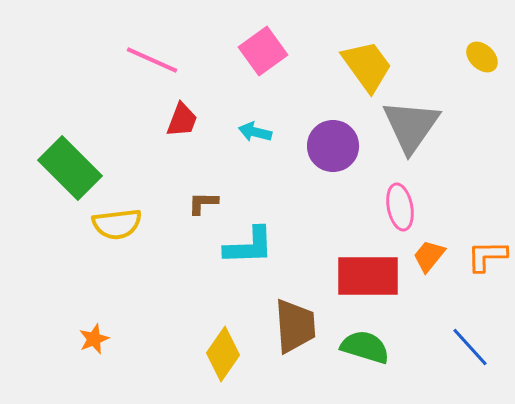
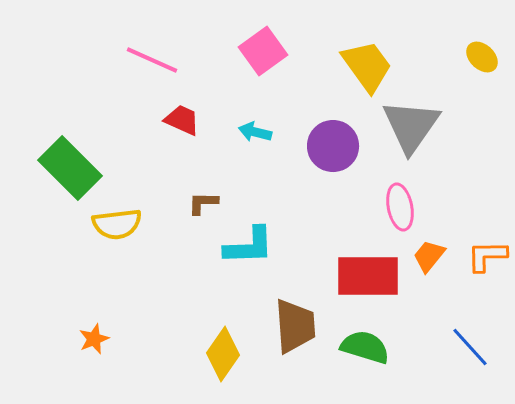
red trapezoid: rotated 87 degrees counterclockwise
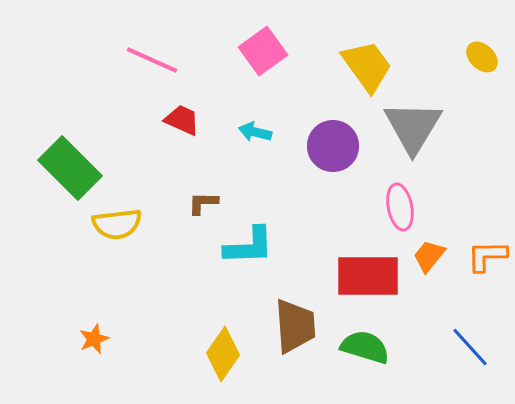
gray triangle: moved 2 px right, 1 px down; rotated 4 degrees counterclockwise
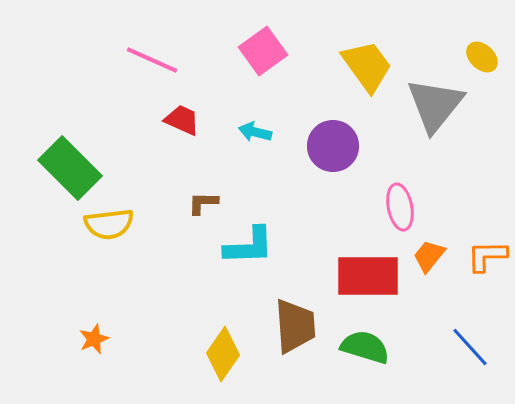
gray triangle: moved 22 px right, 22 px up; rotated 8 degrees clockwise
yellow semicircle: moved 8 px left
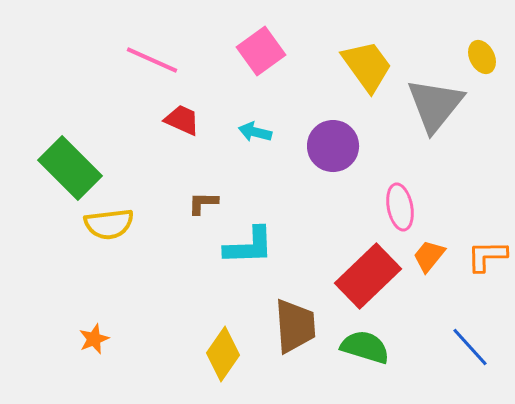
pink square: moved 2 px left
yellow ellipse: rotated 20 degrees clockwise
red rectangle: rotated 44 degrees counterclockwise
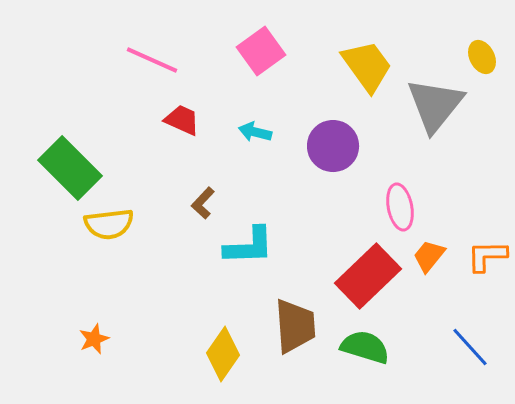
brown L-shape: rotated 48 degrees counterclockwise
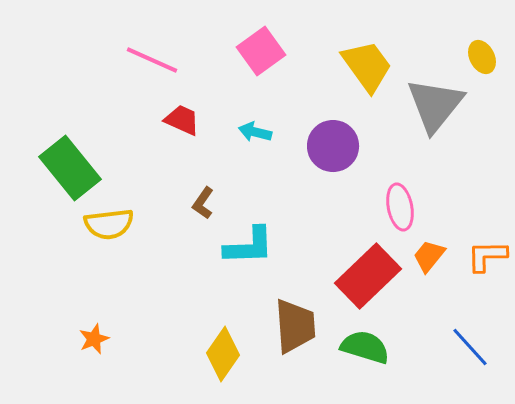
green rectangle: rotated 6 degrees clockwise
brown L-shape: rotated 8 degrees counterclockwise
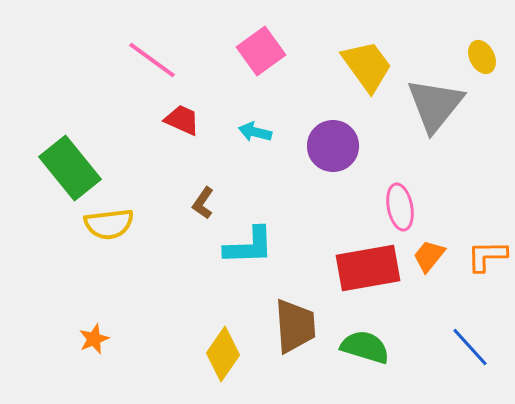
pink line: rotated 12 degrees clockwise
red rectangle: moved 8 px up; rotated 34 degrees clockwise
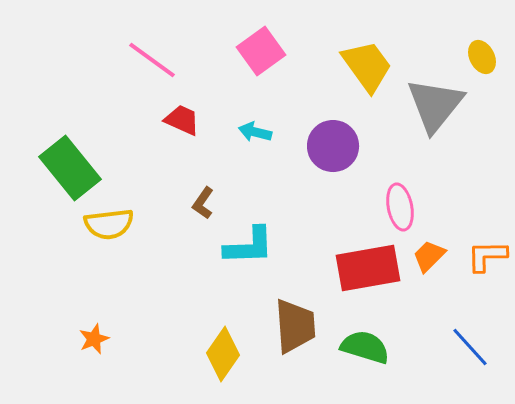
orange trapezoid: rotated 6 degrees clockwise
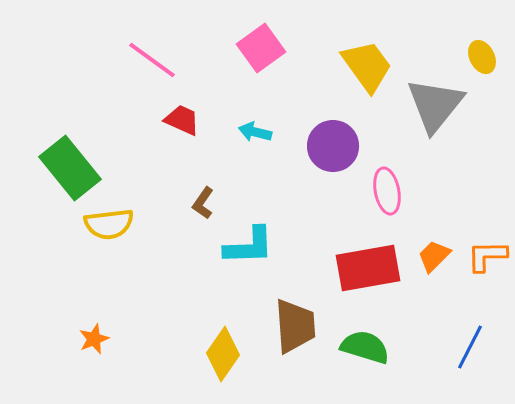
pink square: moved 3 px up
pink ellipse: moved 13 px left, 16 px up
orange trapezoid: moved 5 px right
blue line: rotated 69 degrees clockwise
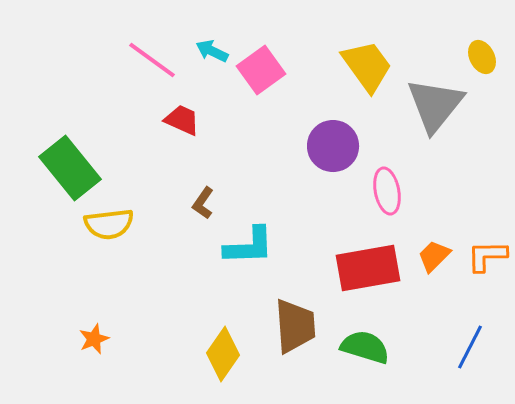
pink square: moved 22 px down
cyan arrow: moved 43 px left, 81 px up; rotated 12 degrees clockwise
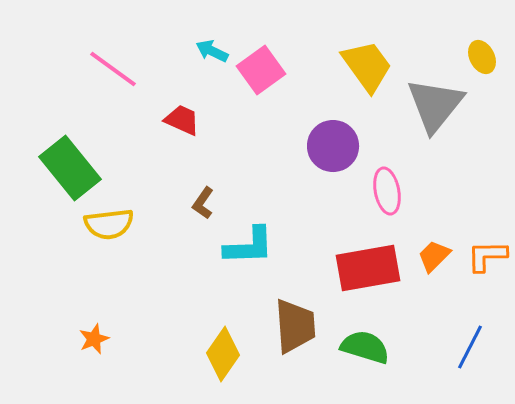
pink line: moved 39 px left, 9 px down
